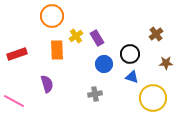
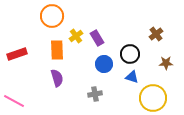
purple semicircle: moved 10 px right, 6 px up
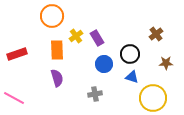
pink line: moved 3 px up
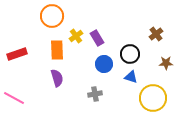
blue triangle: moved 1 px left
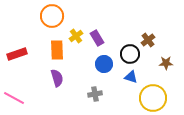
brown cross: moved 8 px left, 6 px down
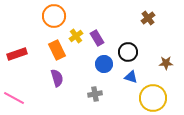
orange circle: moved 2 px right
brown cross: moved 22 px up
orange rectangle: rotated 24 degrees counterclockwise
black circle: moved 2 px left, 2 px up
